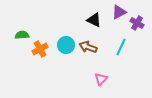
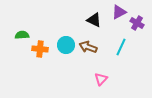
orange cross: rotated 35 degrees clockwise
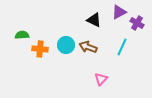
cyan line: moved 1 px right
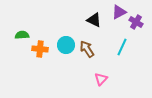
purple cross: moved 1 px left, 1 px up
brown arrow: moved 1 px left, 2 px down; rotated 36 degrees clockwise
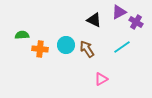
cyan line: rotated 30 degrees clockwise
pink triangle: rotated 16 degrees clockwise
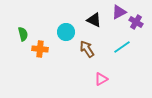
green semicircle: moved 1 px right, 1 px up; rotated 80 degrees clockwise
cyan circle: moved 13 px up
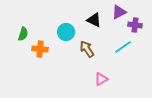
purple cross: moved 1 px left, 3 px down; rotated 24 degrees counterclockwise
green semicircle: rotated 32 degrees clockwise
cyan line: moved 1 px right
